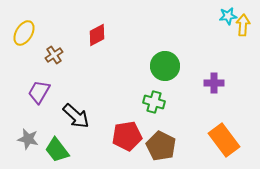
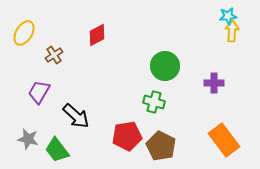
yellow arrow: moved 11 px left, 6 px down
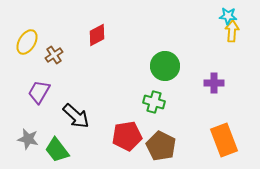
cyan star: rotated 12 degrees clockwise
yellow ellipse: moved 3 px right, 9 px down
orange rectangle: rotated 16 degrees clockwise
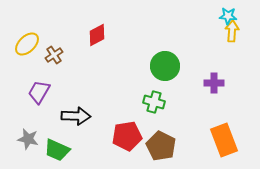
yellow ellipse: moved 2 px down; rotated 15 degrees clockwise
black arrow: rotated 40 degrees counterclockwise
green trapezoid: rotated 28 degrees counterclockwise
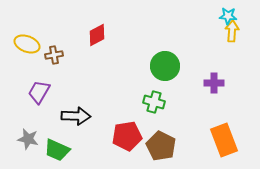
yellow ellipse: rotated 65 degrees clockwise
brown cross: rotated 24 degrees clockwise
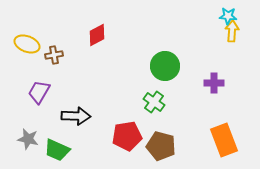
green cross: rotated 20 degrees clockwise
brown pentagon: rotated 12 degrees counterclockwise
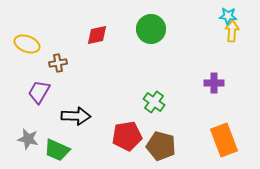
red diamond: rotated 15 degrees clockwise
brown cross: moved 4 px right, 8 px down
green circle: moved 14 px left, 37 px up
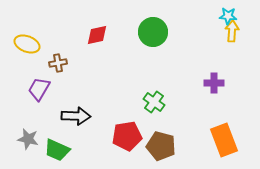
green circle: moved 2 px right, 3 px down
purple trapezoid: moved 3 px up
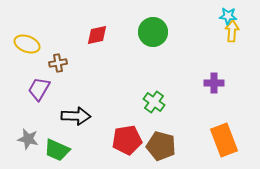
red pentagon: moved 4 px down
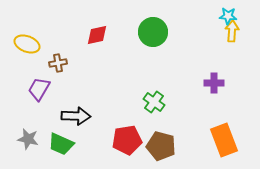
green trapezoid: moved 4 px right, 6 px up
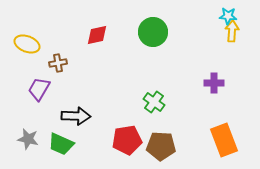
brown pentagon: rotated 12 degrees counterclockwise
